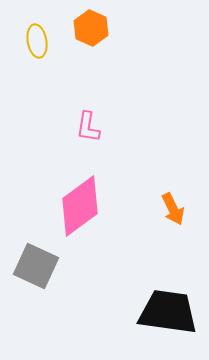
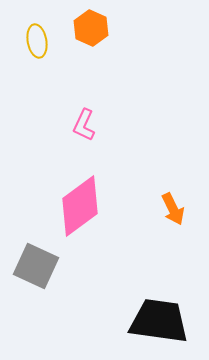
pink L-shape: moved 4 px left, 2 px up; rotated 16 degrees clockwise
black trapezoid: moved 9 px left, 9 px down
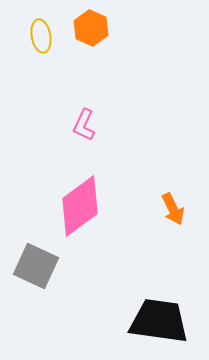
yellow ellipse: moved 4 px right, 5 px up
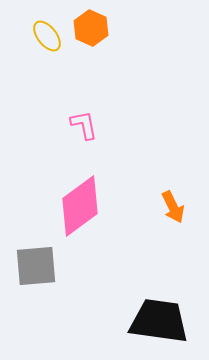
yellow ellipse: moved 6 px right; rotated 28 degrees counterclockwise
pink L-shape: rotated 144 degrees clockwise
orange arrow: moved 2 px up
gray square: rotated 30 degrees counterclockwise
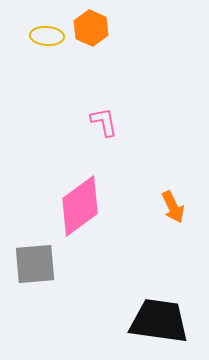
yellow ellipse: rotated 48 degrees counterclockwise
pink L-shape: moved 20 px right, 3 px up
gray square: moved 1 px left, 2 px up
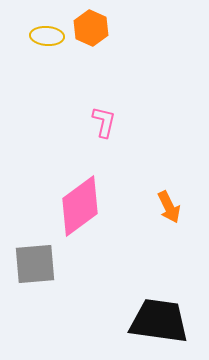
pink L-shape: rotated 24 degrees clockwise
orange arrow: moved 4 px left
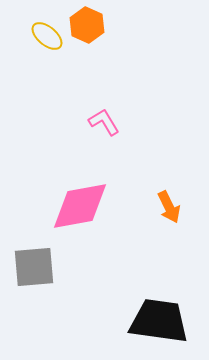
orange hexagon: moved 4 px left, 3 px up
yellow ellipse: rotated 36 degrees clockwise
pink L-shape: rotated 44 degrees counterclockwise
pink diamond: rotated 26 degrees clockwise
gray square: moved 1 px left, 3 px down
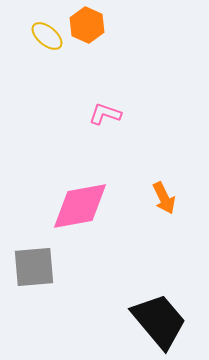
pink L-shape: moved 1 px right, 8 px up; rotated 40 degrees counterclockwise
orange arrow: moved 5 px left, 9 px up
black trapezoid: rotated 42 degrees clockwise
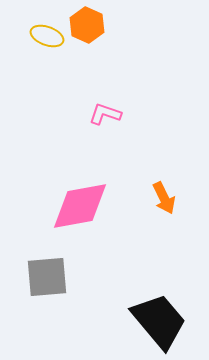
yellow ellipse: rotated 20 degrees counterclockwise
gray square: moved 13 px right, 10 px down
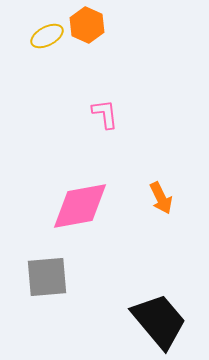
yellow ellipse: rotated 48 degrees counterclockwise
pink L-shape: rotated 64 degrees clockwise
orange arrow: moved 3 px left
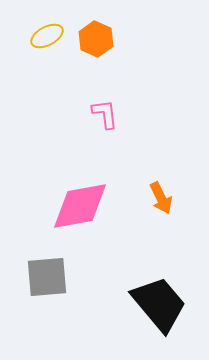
orange hexagon: moved 9 px right, 14 px down
black trapezoid: moved 17 px up
